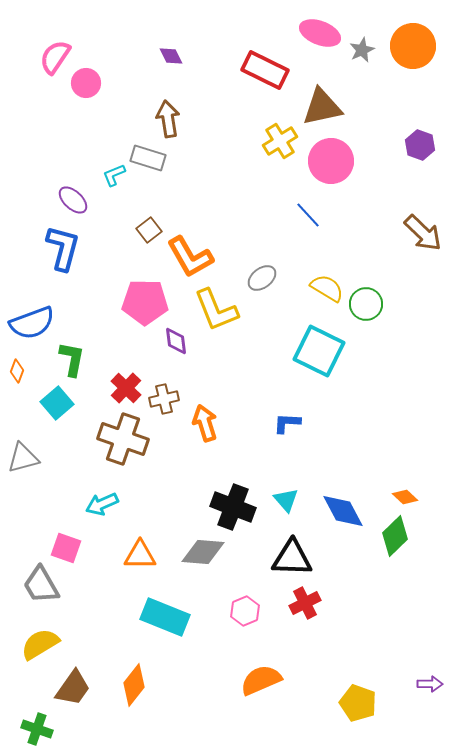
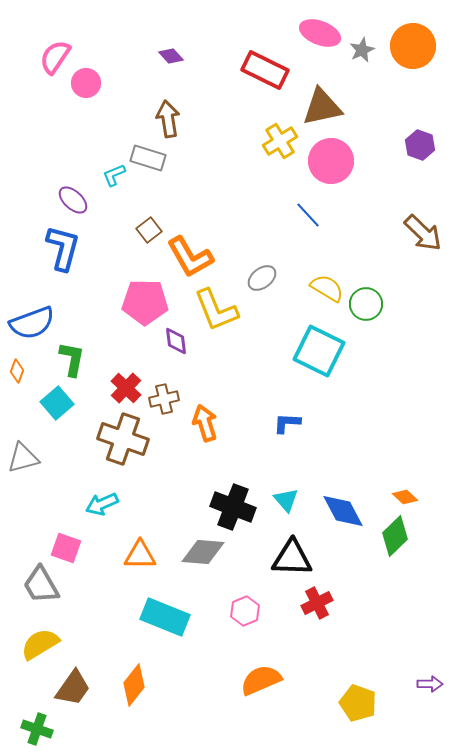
purple diamond at (171, 56): rotated 15 degrees counterclockwise
red cross at (305, 603): moved 12 px right
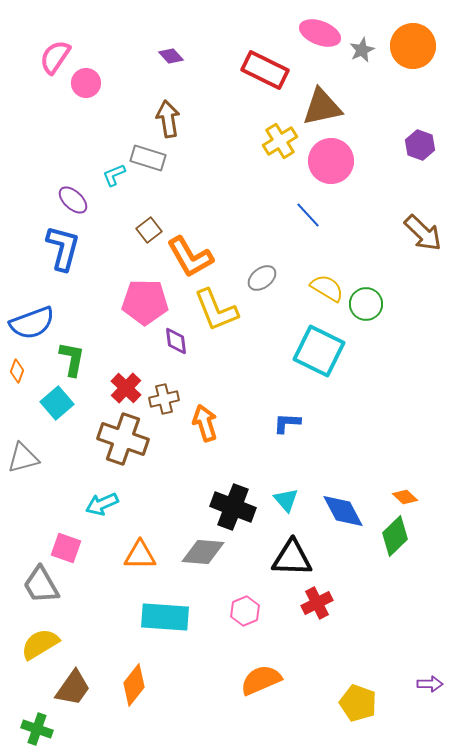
cyan rectangle at (165, 617): rotated 18 degrees counterclockwise
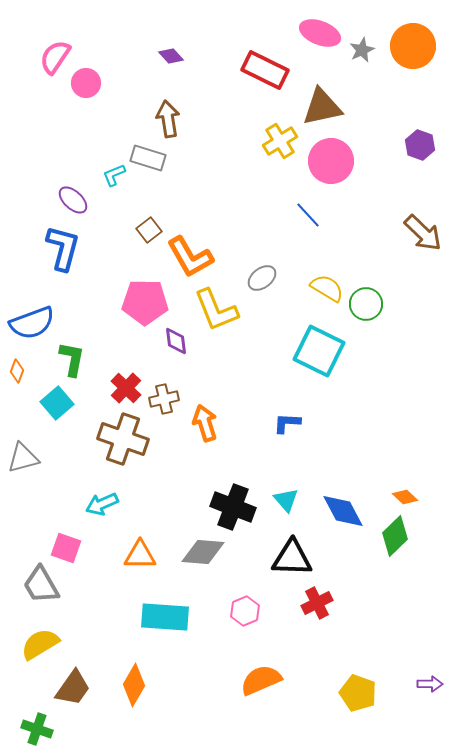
orange diamond at (134, 685): rotated 9 degrees counterclockwise
yellow pentagon at (358, 703): moved 10 px up
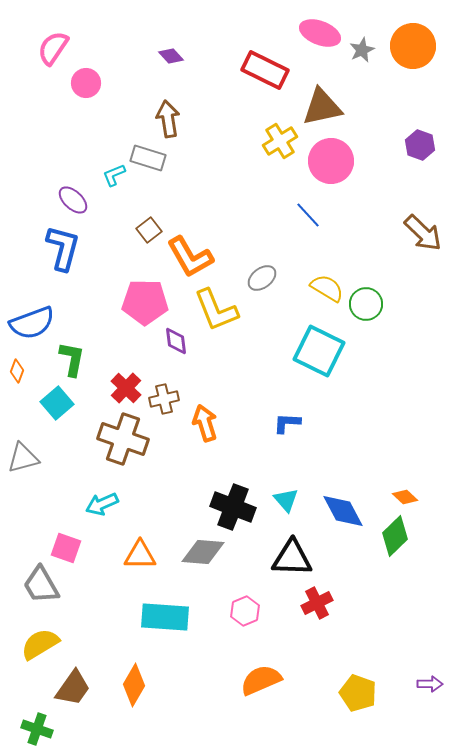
pink semicircle at (55, 57): moved 2 px left, 9 px up
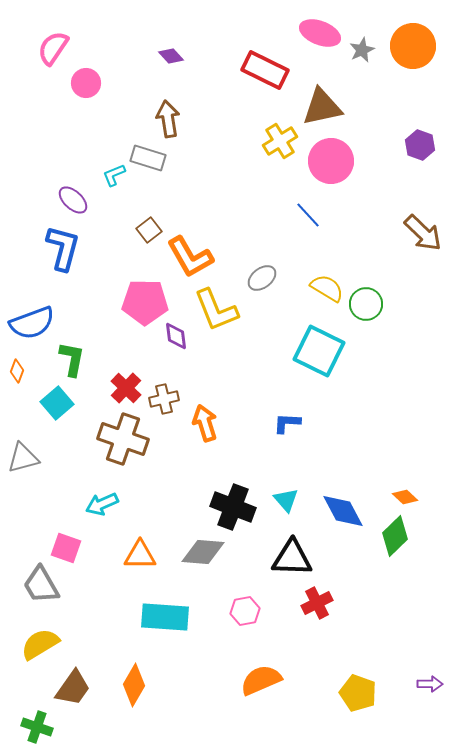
purple diamond at (176, 341): moved 5 px up
pink hexagon at (245, 611): rotated 12 degrees clockwise
green cross at (37, 729): moved 2 px up
